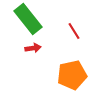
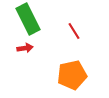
green rectangle: rotated 12 degrees clockwise
red arrow: moved 8 px left
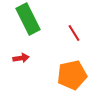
red line: moved 2 px down
red arrow: moved 4 px left, 10 px down
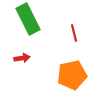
red line: rotated 18 degrees clockwise
red arrow: moved 1 px right
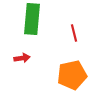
green rectangle: moved 4 px right; rotated 32 degrees clockwise
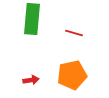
red line: rotated 60 degrees counterclockwise
red arrow: moved 9 px right, 22 px down
